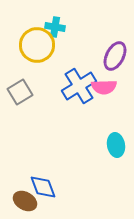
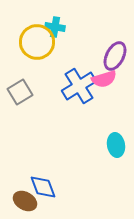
yellow circle: moved 3 px up
pink semicircle: moved 8 px up; rotated 15 degrees counterclockwise
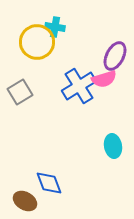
cyan ellipse: moved 3 px left, 1 px down
blue diamond: moved 6 px right, 4 px up
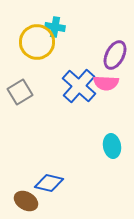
purple ellipse: moved 1 px up
pink semicircle: moved 2 px right, 4 px down; rotated 20 degrees clockwise
blue cross: rotated 16 degrees counterclockwise
cyan ellipse: moved 1 px left
blue diamond: rotated 56 degrees counterclockwise
brown ellipse: moved 1 px right
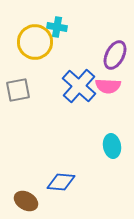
cyan cross: moved 2 px right
yellow circle: moved 2 px left
pink semicircle: moved 2 px right, 3 px down
gray square: moved 2 px left, 2 px up; rotated 20 degrees clockwise
blue diamond: moved 12 px right, 1 px up; rotated 8 degrees counterclockwise
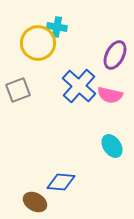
yellow circle: moved 3 px right, 1 px down
pink semicircle: moved 2 px right, 9 px down; rotated 10 degrees clockwise
gray square: rotated 10 degrees counterclockwise
cyan ellipse: rotated 25 degrees counterclockwise
brown ellipse: moved 9 px right, 1 px down
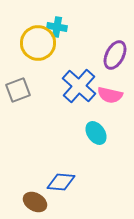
cyan ellipse: moved 16 px left, 13 px up
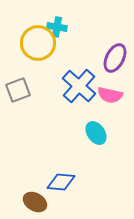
purple ellipse: moved 3 px down
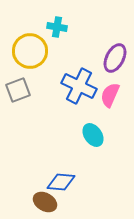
yellow circle: moved 8 px left, 8 px down
blue cross: rotated 16 degrees counterclockwise
pink semicircle: rotated 100 degrees clockwise
cyan ellipse: moved 3 px left, 2 px down
brown ellipse: moved 10 px right
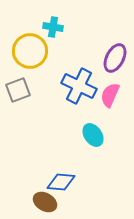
cyan cross: moved 4 px left
